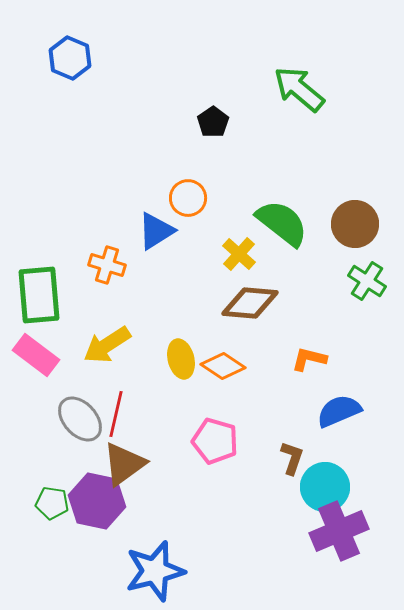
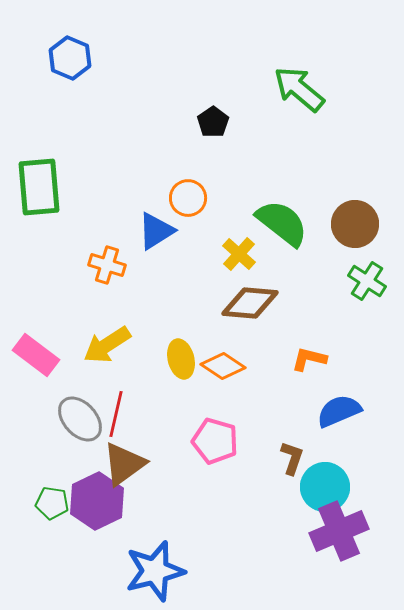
green rectangle: moved 108 px up
purple hexagon: rotated 22 degrees clockwise
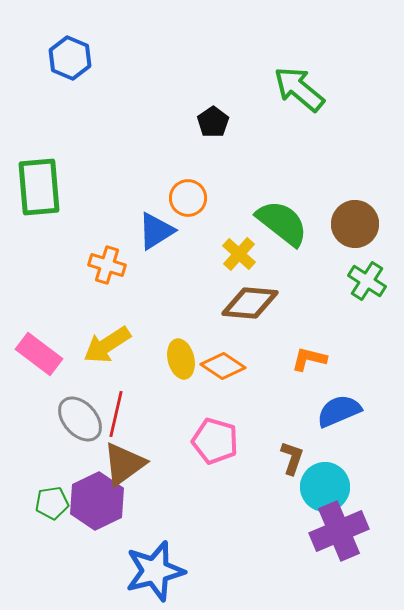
pink rectangle: moved 3 px right, 1 px up
green pentagon: rotated 16 degrees counterclockwise
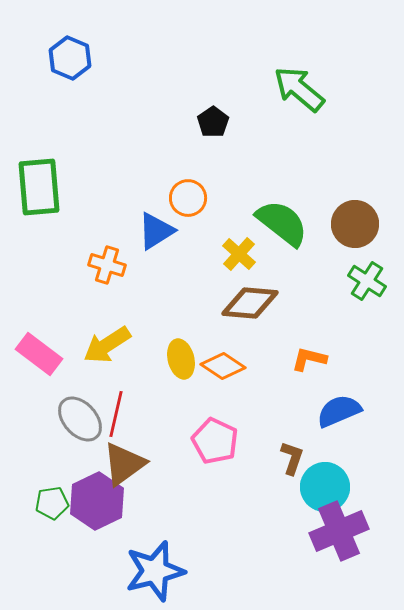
pink pentagon: rotated 9 degrees clockwise
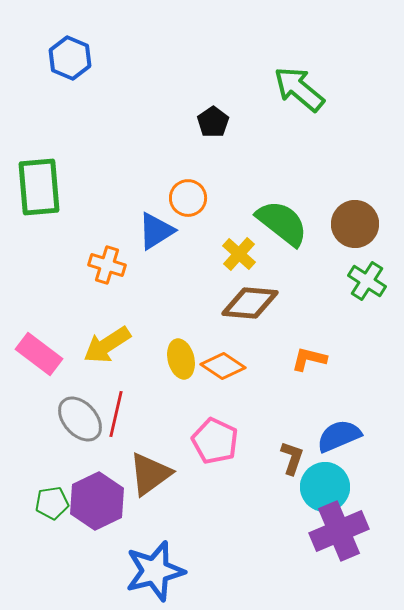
blue semicircle: moved 25 px down
brown triangle: moved 26 px right, 10 px down
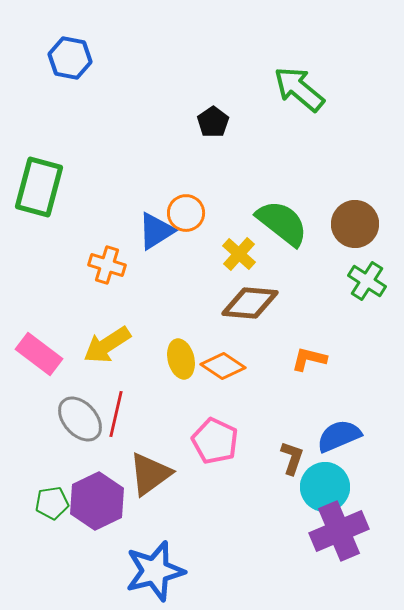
blue hexagon: rotated 12 degrees counterclockwise
green rectangle: rotated 20 degrees clockwise
orange circle: moved 2 px left, 15 px down
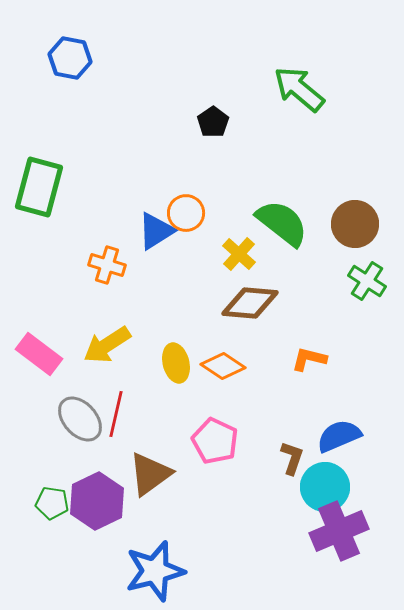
yellow ellipse: moved 5 px left, 4 px down
green pentagon: rotated 16 degrees clockwise
